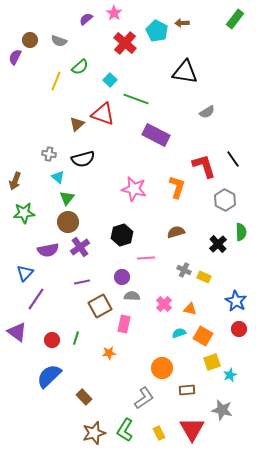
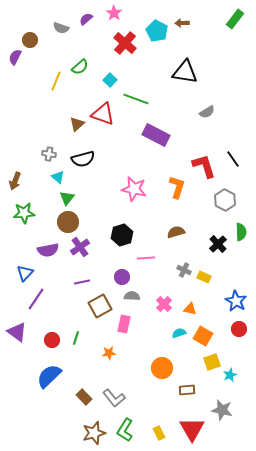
gray semicircle at (59, 41): moved 2 px right, 13 px up
gray L-shape at (144, 398): moved 30 px left; rotated 85 degrees clockwise
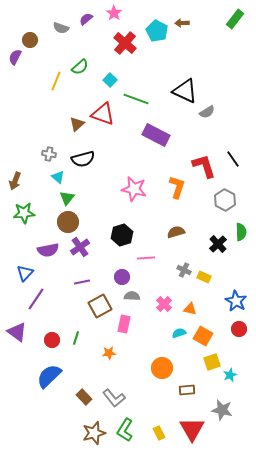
black triangle at (185, 72): moved 19 px down; rotated 16 degrees clockwise
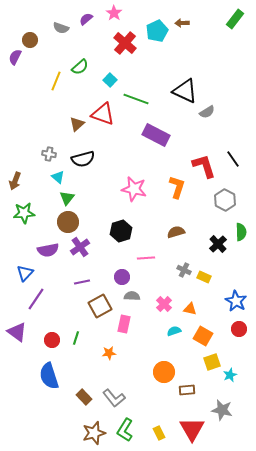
cyan pentagon at (157, 31): rotated 20 degrees clockwise
black hexagon at (122, 235): moved 1 px left, 4 px up
cyan semicircle at (179, 333): moved 5 px left, 2 px up
orange circle at (162, 368): moved 2 px right, 4 px down
blue semicircle at (49, 376): rotated 64 degrees counterclockwise
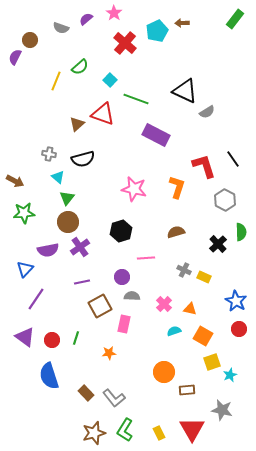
brown arrow at (15, 181): rotated 84 degrees counterclockwise
blue triangle at (25, 273): moved 4 px up
purple triangle at (17, 332): moved 8 px right, 5 px down
brown rectangle at (84, 397): moved 2 px right, 4 px up
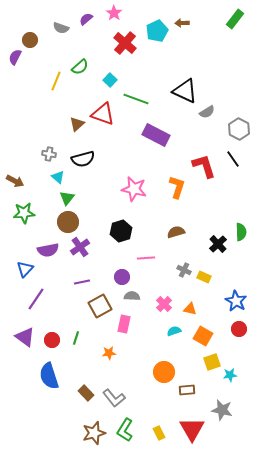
gray hexagon at (225, 200): moved 14 px right, 71 px up
cyan star at (230, 375): rotated 16 degrees clockwise
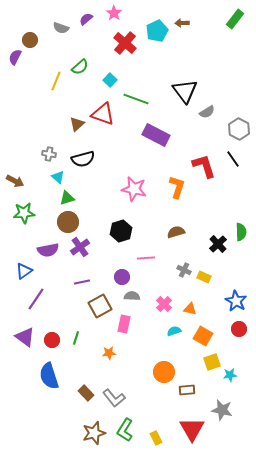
black triangle at (185, 91): rotated 28 degrees clockwise
green triangle at (67, 198): rotated 35 degrees clockwise
blue triangle at (25, 269): moved 1 px left, 2 px down; rotated 12 degrees clockwise
yellow rectangle at (159, 433): moved 3 px left, 5 px down
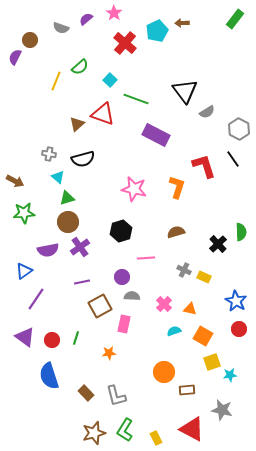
gray L-shape at (114, 398): moved 2 px right, 2 px up; rotated 25 degrees clockwise
red triangle at (192, 429): rotated 32 degrees counterclockwise
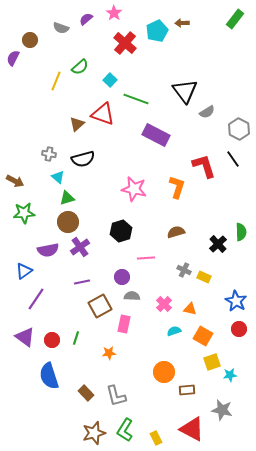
purple semicircle at (15, 57): moved 2 px left, 1 px down
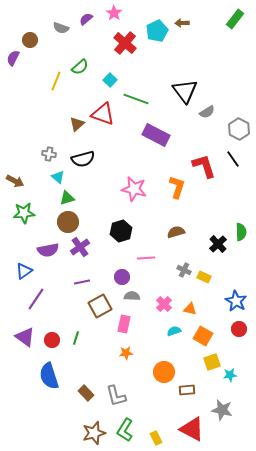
orange star at (109, 353): moved 17 px right
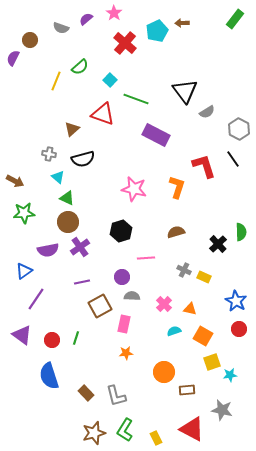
brown triangle at (77, 124): moved 5 px left, 5 px down
green triangle at (67, 198): rotated 42 degrees clockwise
purple triangle at (25, 337): moved 3 px left, 2 px up
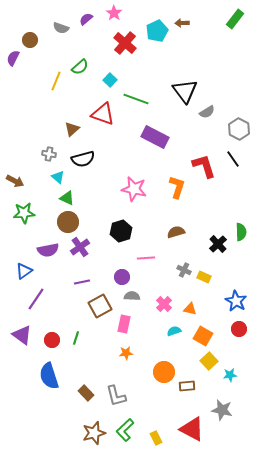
purple rectangle at (156, 135): moved 1 px left, 2 px down
yellow square at (212, 362): moved 3 px left, 1 px up; rotated 24 degrees counterclockwise
brown rectangle at (187, 390): moved 4 px up
green L-shape at (125, 430): rotated 15 degrees clockwise
